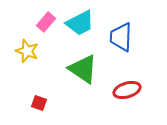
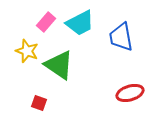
blue trapezoid: rotated 12 degrees counterclockwise
green triangle: moved 24 px left, 4 px up
red ellipse: moved 3 px right, 3 px down
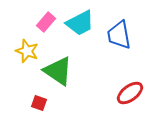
blue trapezoid: moved 2 px left, 2 px up
green triangle: moved 1 px left, 6 px down
red ellipse: rotated 20 degrees counterclockwise
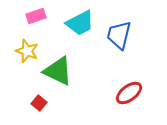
pink rectangle: moved 10 px left, 6 px up; rotated 30 degrees clockwise
blue trapezoid: rotated 24 degrees clockwise
green triangle: rotated 8 degrees counterclockwise
red ellipse: moved 1 px left
red square: rotated 21 degrees clockwise
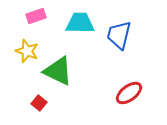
cyan trapezoid: rotated 152 degrees counterclockwise
